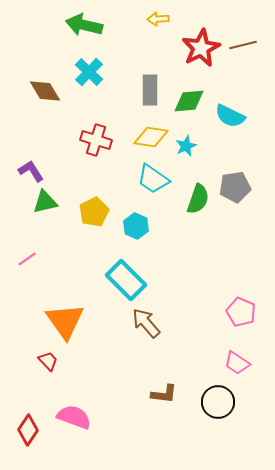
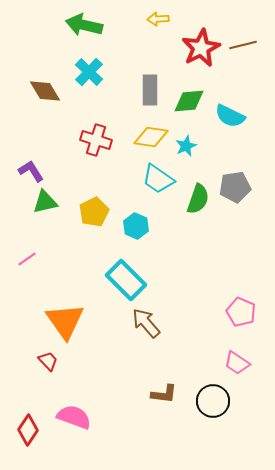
cyan trapezoid: moved 5 px right
black circle: moved 5 px left, 1 px up
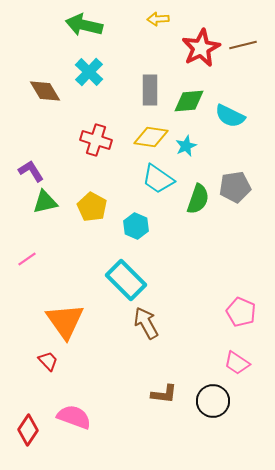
yellow pentagon: moved 2 px left, 5 px up; rotated 16 degrees counterclockwise
brown arrow: rotated 12 degrees clockwise
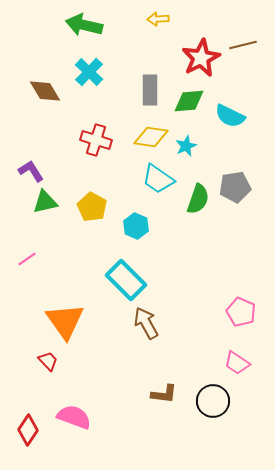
red star: moved 10 px down
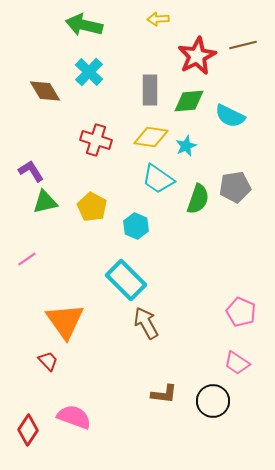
red star: moved 4 px left, 2 px up
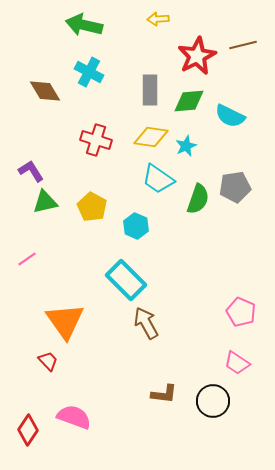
cyan cross: rotated 16 degrees counterclockwise
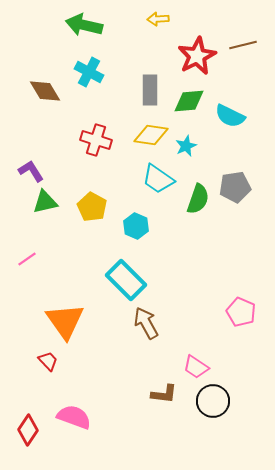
yellow diamond: moved 2 px up
pink trapezoid: moved 41 px left, 4 px down
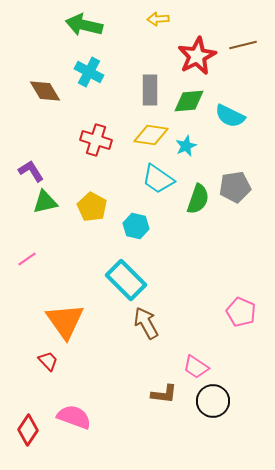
cyan hexagon: rotated 10 degrees counterclockwise
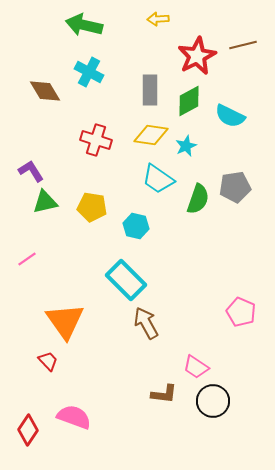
green diamond: rotated 24 degrees counterclockwise
yellow pentagon: rotated 20 degrees counterclockwise
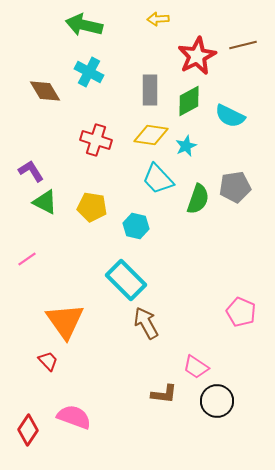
cyan trapezoid: rotated 12 degrees clockwise
green triangle: rotated 40 degrees clockwise
black circle: moved 4 px right
